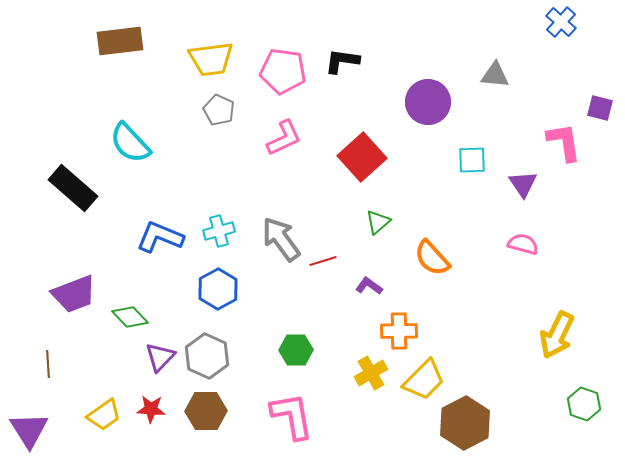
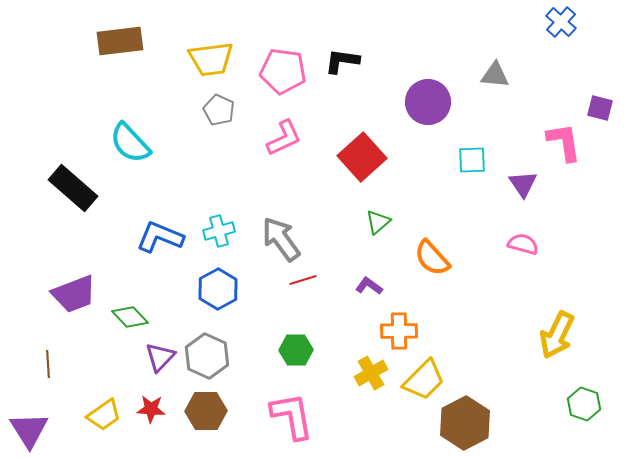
red line at (323, 261): moved 20 px left, 19 px down
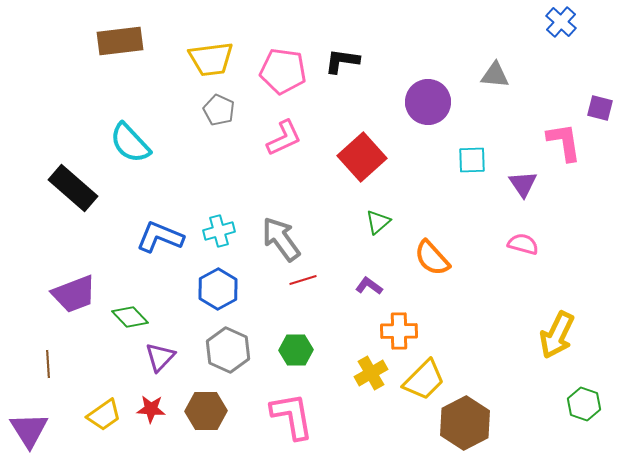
gray hexagon at (207, 356): moved 21 px right, 6 px up
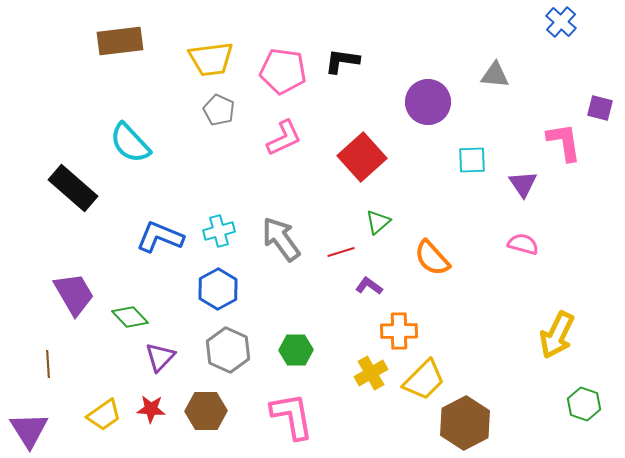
red line at (303, 280): moved 38 px right, 28 px up
purple trapezoid at (74, 294): rotated 99 degrees counterclockwise
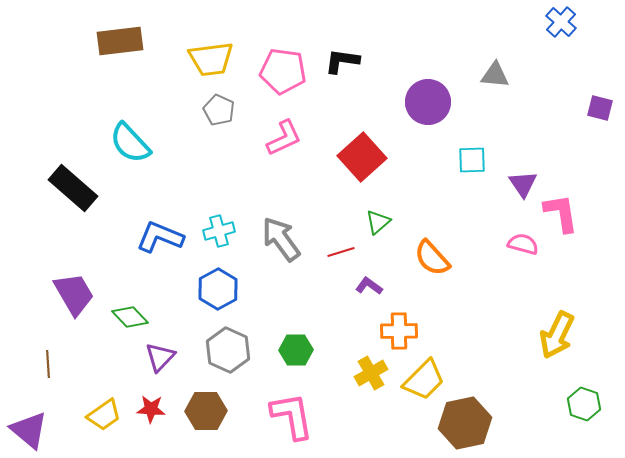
pink L-shape at (564, 142): moved 3 px left, 71 px down
brown hexagon at (465, 423): rotated 15 degrees clockwise
purple triangle at (29, 430): rotated 18 degrees counterclockwise
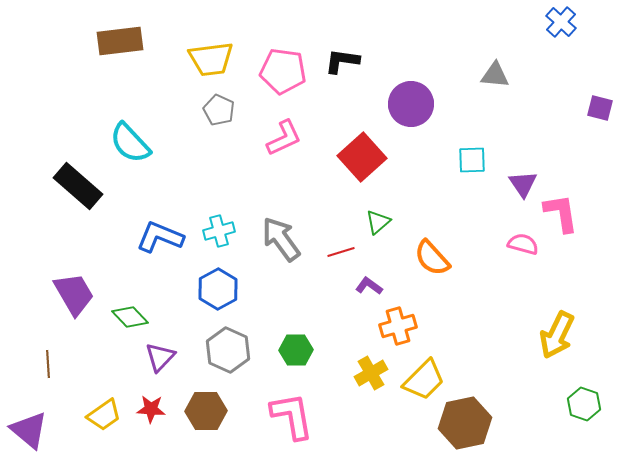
purple circle at (428, 102): moved 17 px left, 2 px down
black rectangle at (73, 188): moved 5 px right, 2 px up
orange cross at (399, 331): moved 1 px left, 5 px up; rotated 15 degrees counterclockwise
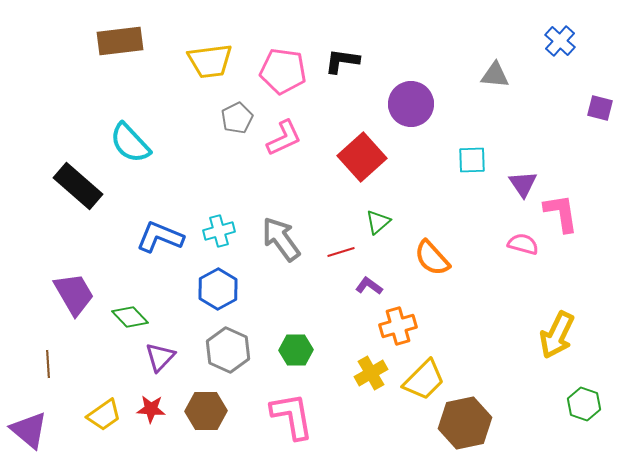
blue cross at (561, 22): moved 1 px left, 19 px down
yellow trapezoid at (211, 59): moved 1 px left, 2 px down
gray pentagon at (219, 110): moved 18 px right, 8 px down; rotated 20 degrees clockwise
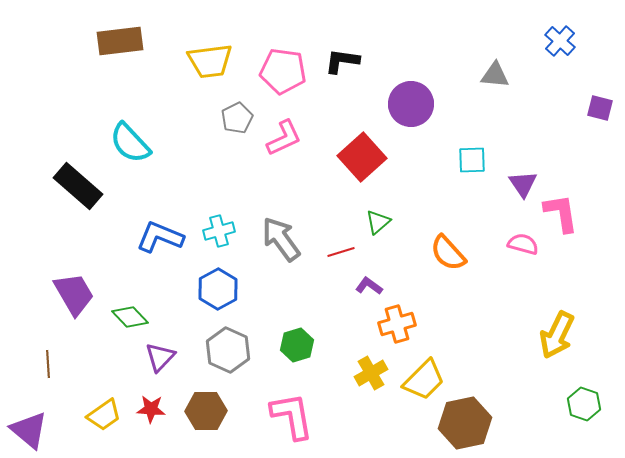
orange semicircle at (432, 258): moved 16 px right, 5 px up
orange cross at (398, 326): moved 1 px left, 2 px up
green hexagon at (296, 350): moved 1 px right, 5 px up; rotated 16 degrees counterclockwise
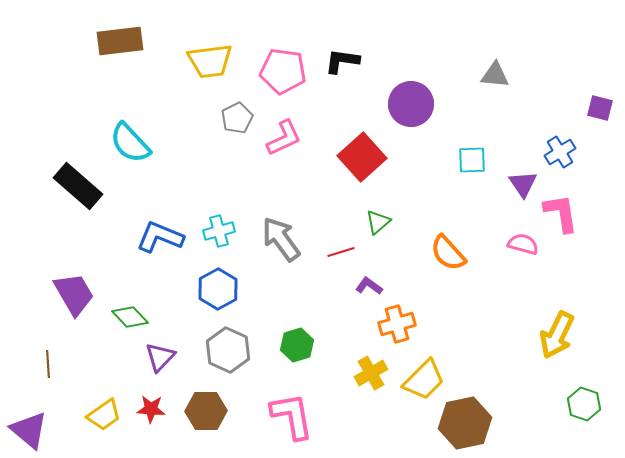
blue cross at (560, 41): moved 111 px down; rotated 16 degrees clockwise
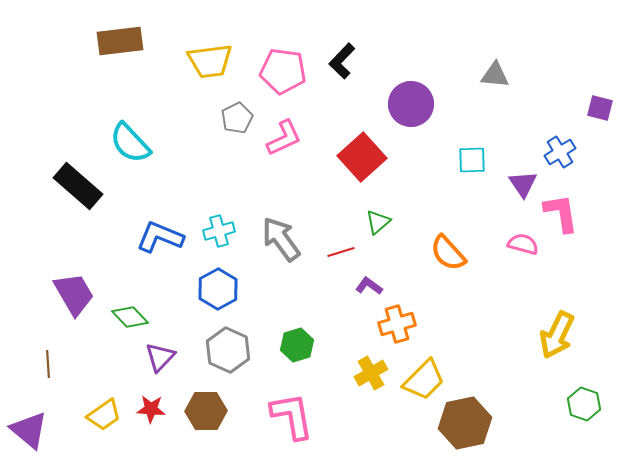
black L-shape at (342, 61): rotated 54 degrees counterclockwise
